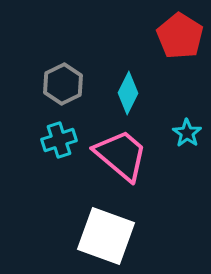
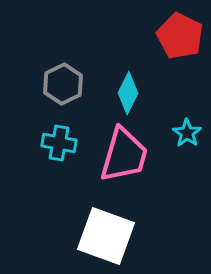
red pentagon: rotated 6 degrees counterclockwise
cyan cross: moved 3 px down; rotated 28 degrees clockwise
pink trapezoid: moved 3 px right; rotated 66 degrees clockwise
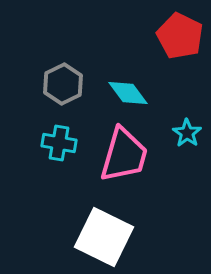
cyan diamond: rotated 63 degrees counterclockwise
white square: moved 2 px left, 1 px down; rotated 6 degrees clockwise
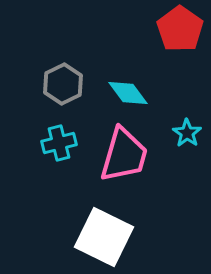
red pentagon: moved 7 px up; rotated 9 degrees clockwise
cyan cross: rotated 24 degrees counterclockwise
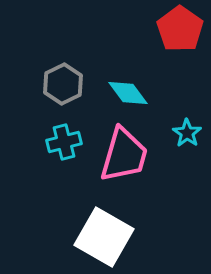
cyan cross: moved 5 px right, 1 px up
white square: rotated 4 degrees clockwise
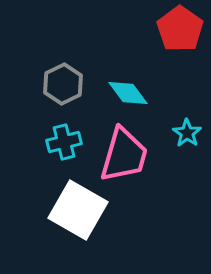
white square: moved 26 px left, 27 px up
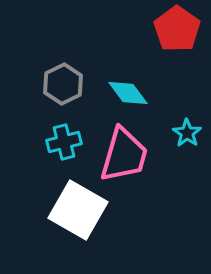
red pentagon: moved 3 px left
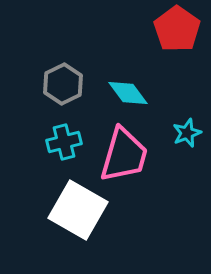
cyan star: rotated 16 degrees clockwise
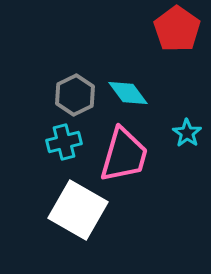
gray hexagon: moved 12 px right, 11 px down
cyan star: rotated 16 degrees counterclockwise
